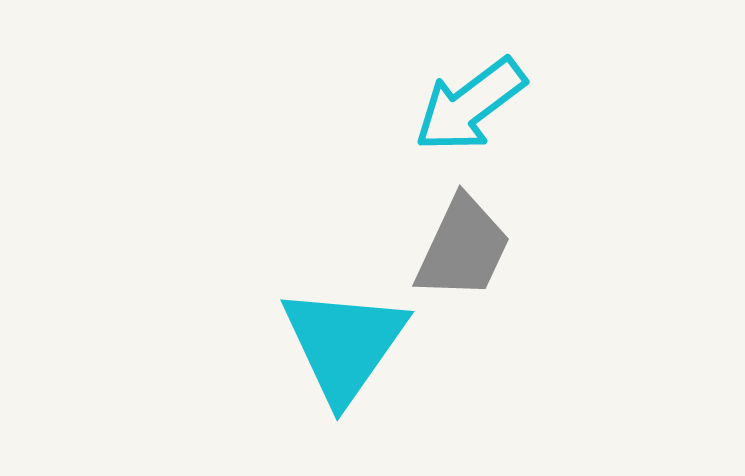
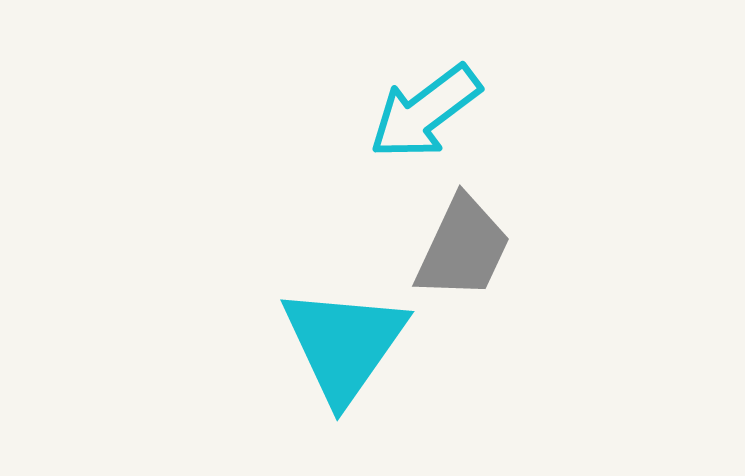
cyan arrow: moved 45 px left, 7 px down
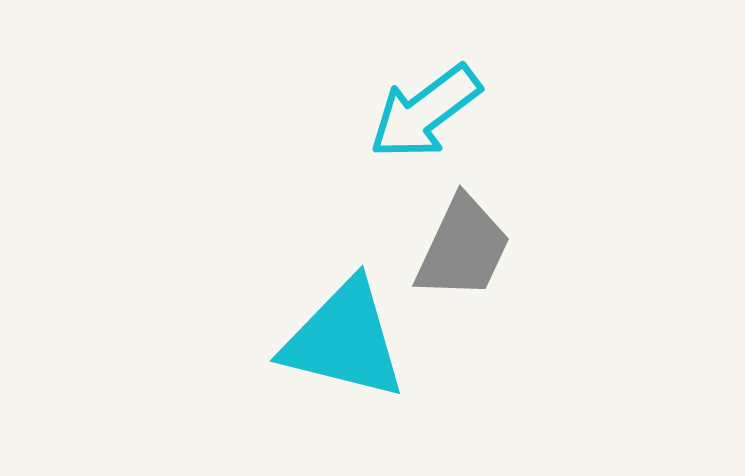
cyan triangle: moved 4 px up; rotated 51 degrees counterclockwise
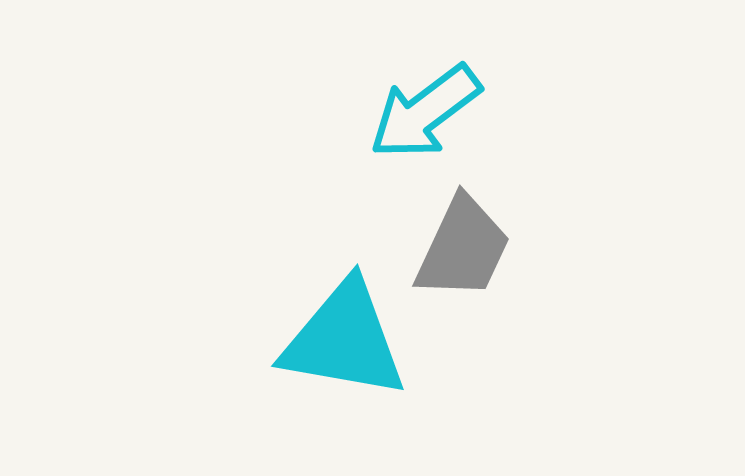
cyan triangle: rotated 4 degrees counterclockwise
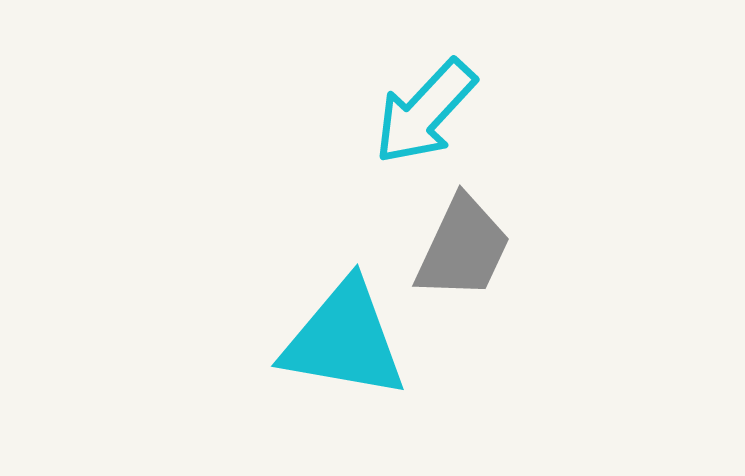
cyan arrow: rotated 10 degrees counterclockwise
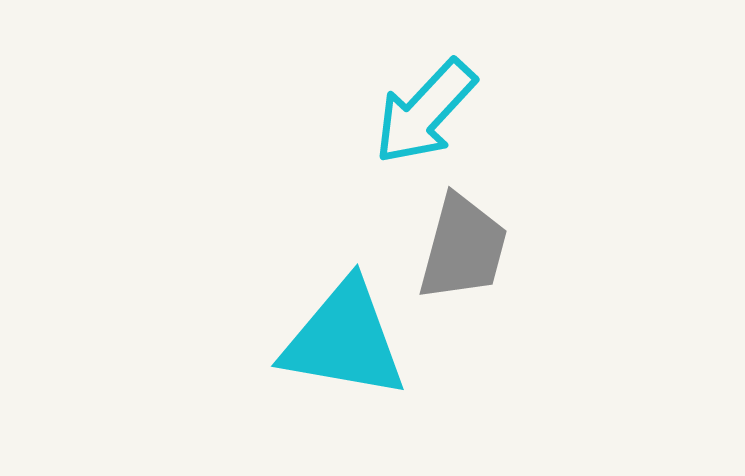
gray trapezoid: rotated 10 degrees counterclockwise
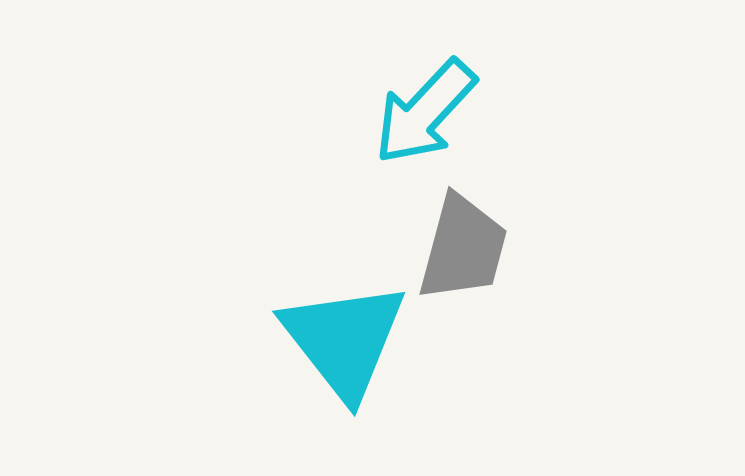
cyan triangle: rotated 42 degrees clockwise
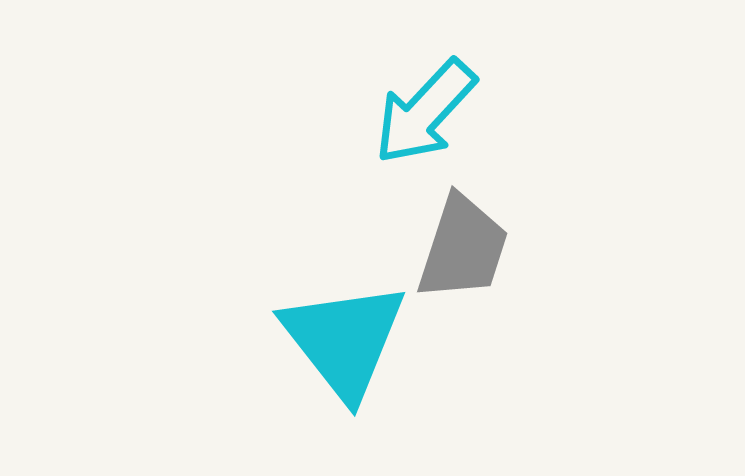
gray trapezoid: rotated 3 degrees clockwise
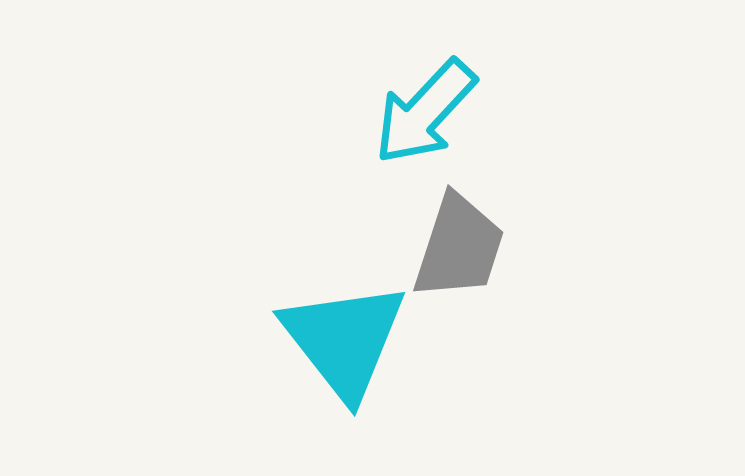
gray trapezoid: moved 4 px left, 1 px up
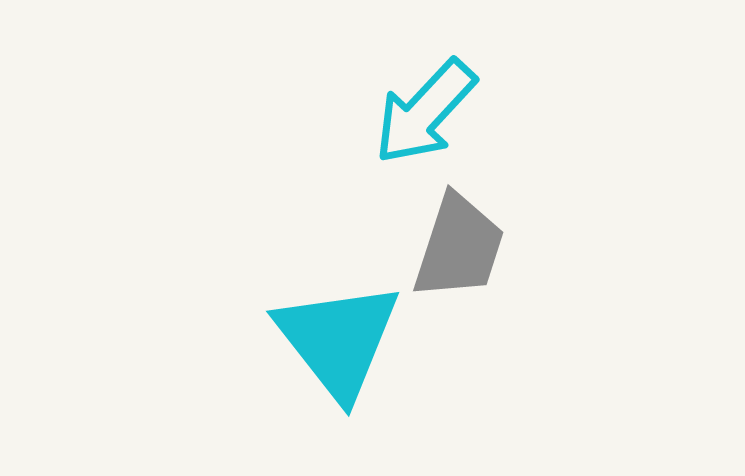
cyan triangle: moved 6 px left
